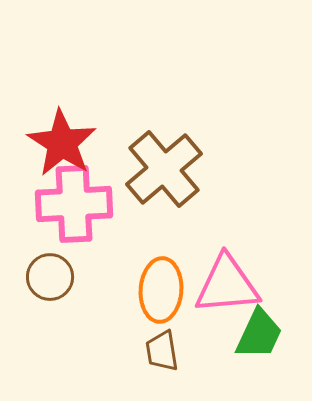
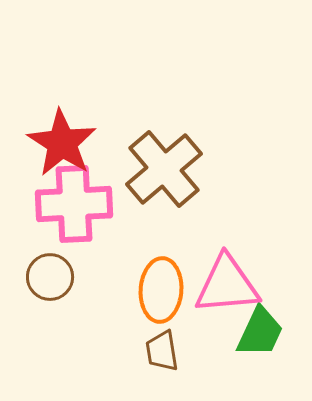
green trapezoid: moved 1 px right, 2 px up
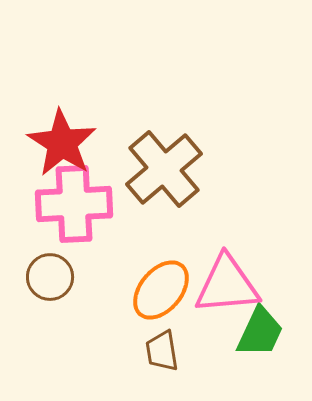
orange ellipse: rotated 36 degrees clockwise
